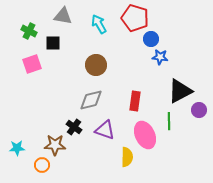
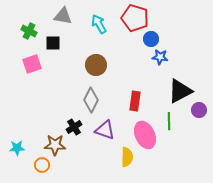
gray diamond: rotated 50 degrees counterclockwise
black cross: rotated 21 degrees clockwise
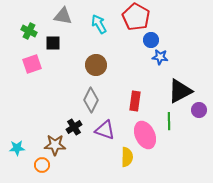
red pentagon: moved 1 px right, 1 px up; rotated 12 degrees clockwise
blue circle: moved 1 px down
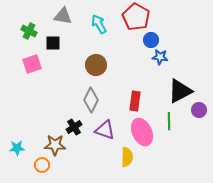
pink ellipse: moved 3 px left, 3 px up
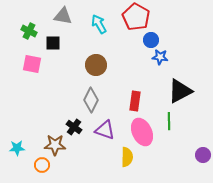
pink square: rotated 30 degrees clockwise
purple circle: moved 4 px right, 45 px down
black cross: rotated 21 degrees counterclockwise
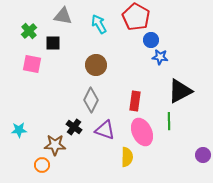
green cross: rotated 21 degrees clockwise
cyan star: moved 2 px right, 18 px up
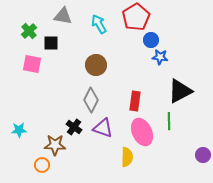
red pentagon: rotated 12 degrees clockwise
black square: moved 2 px left
purple triangle: moved 2 px left, 2 px up
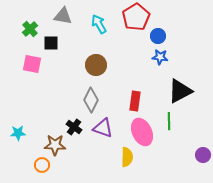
green cross: moved 1 px right, 2 px up
blue circle: moved 7 px right, 4 px up
cyan star: moved 1 px left, 3 px down
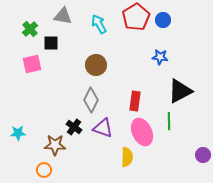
blue circle: moved 5 px right, 16 px up
pink square: rotated 24 degrees counterclockwise
orange circle: moved 2 px right, 5 px down
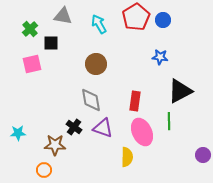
brown circle: moved 1 px up
gray diamond: rotated 35 degrees counterclockwise
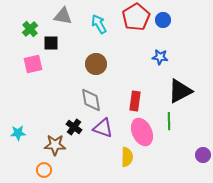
pink square: moved 1 px right
